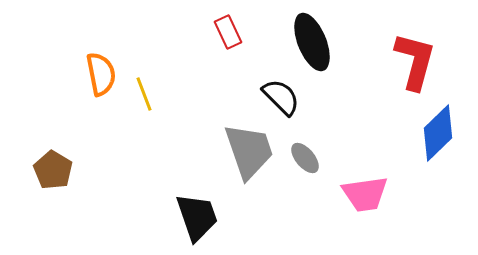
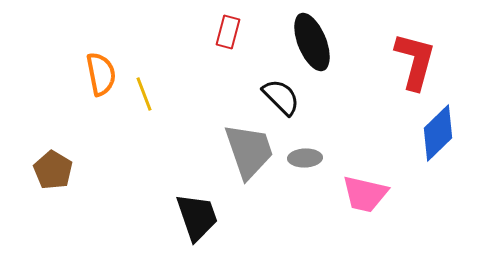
red rectangle: rotated 40 degrees clockwise
gray ellipse: rotated 52 degrees counterclockwise
pink trapezoid: rotated 21 degrees clockwise
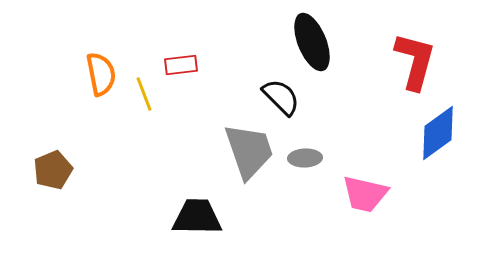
red rectangle: moved 47 px left, 33 px down; rotated 68 degrees clockwise
blue diamond: rotated 8 degrees clockwise
brown pentagon: rotated 18 degrees clockwise
black trapezoid: rotated 70 degrees counterclockwise
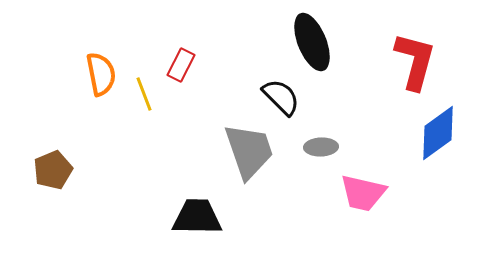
red rectangle: rotated 56 degrees counterclockwise
gray ellipse: moved 16 px right, 11 px up
pink trapezoid: moved 2 px left, 1 px up
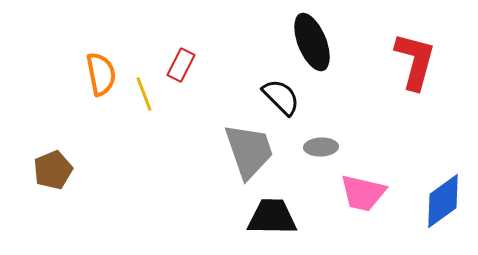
blue diamond: moved 5 px right, 68 px down
black trapezoid: moved 75 px right
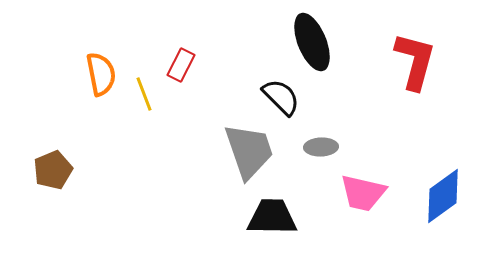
blue diamond: moved 5 px up
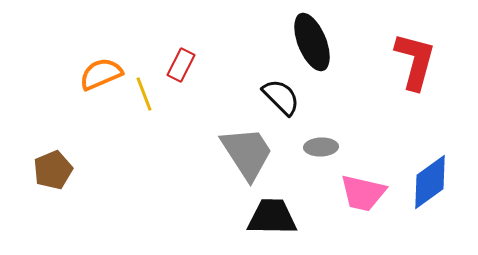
orange semicircle: rotated 102 degrees counterclockwise
gray trapezoid: moved 2 px left, 2 px down; rotated 14 degrees counterclockwise
blue diamond: moved 13 px left, 14 px up
